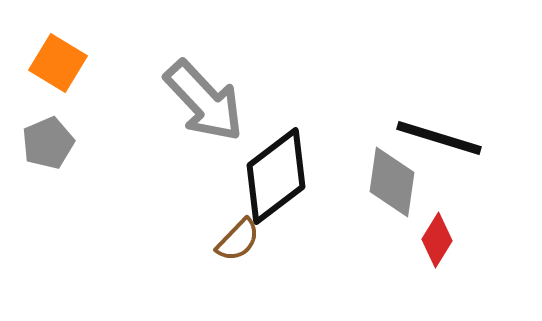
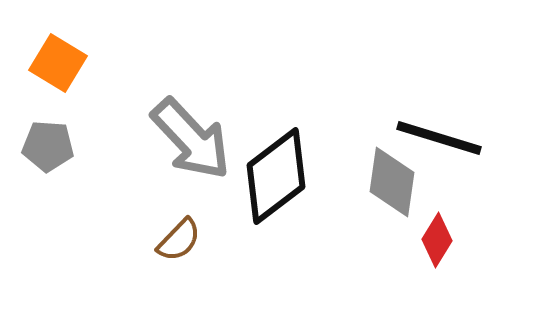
gray arrow: moved 13 px left, 38 px down
gray pentagon: moved 3 px down; rotated 27 degrees clockwise
brown semicircle: moved 59 px left
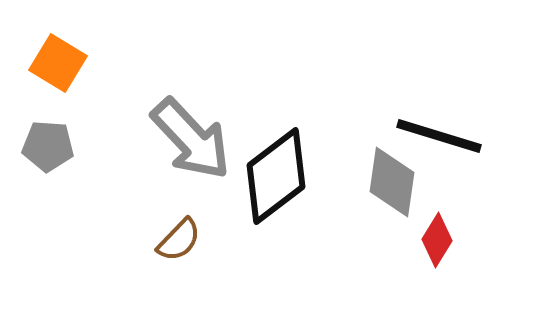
black line: moved 2 px up
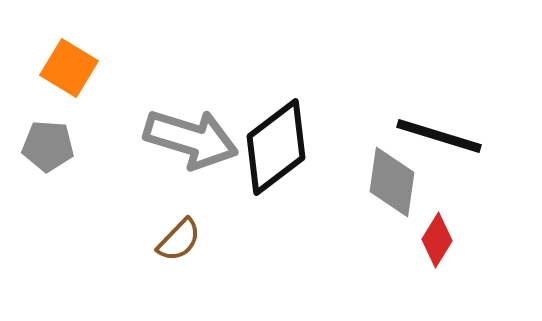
orange square: moved 11 px right, 5 px down
gray arrow: rotated 30 degrees counterclockwise
black diamond: moved 29 px up
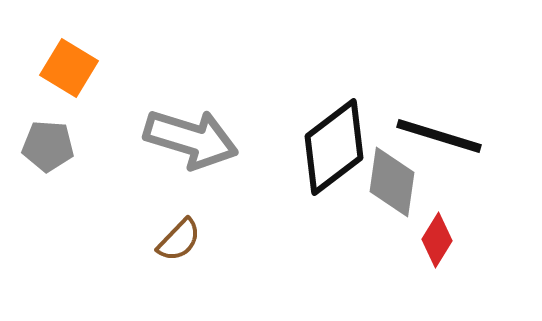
black diamond: moved 58 px right
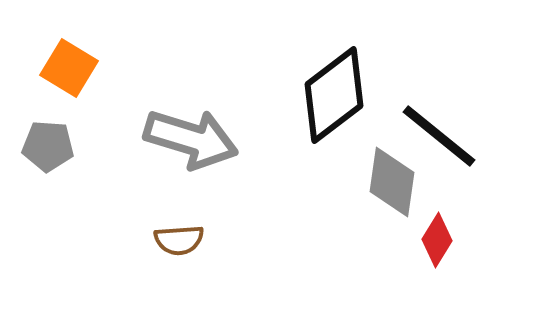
black line: rotated 22 degrees clockwise
black diamond: moved 52 px up
brown semicircle: rotated 42 degrees clockwise
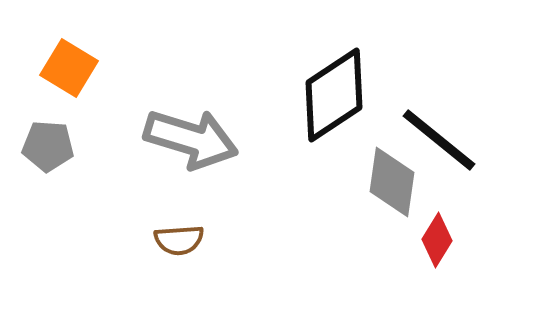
black diamond: rotated 4 degrees clockwise
black line: moved 4 px down
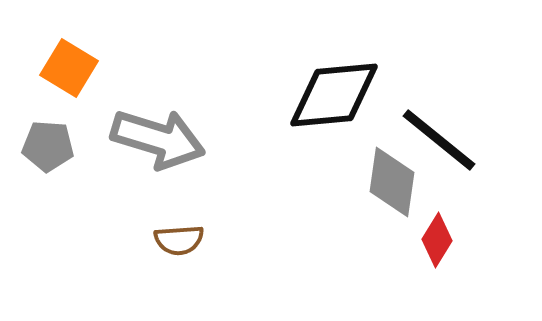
black diamond: rotated 28 degrees clockwise
gray arrow: moved 33 px left
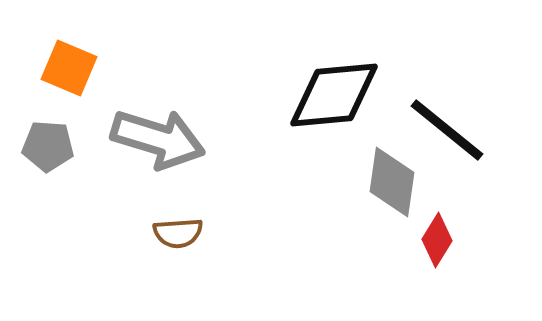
orange square: rotated 8 degrees counterclockwise
black line: moved 8 px right, 10 px up
brown semicircle: moved 1 px left, 7 px up
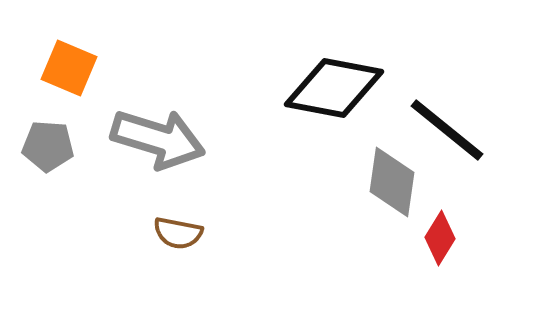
black diamond: moved 7 px up; rotated 16 degrees clockwise
brown semicircle: rotated 15 degrees clockwise
red diamond: moved 3 px right, 2 px up
